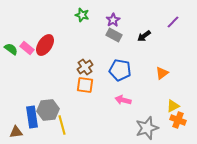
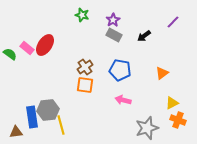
green semicircle: moved 1 px left, 5 px down
yellow triangle: moved 1 px left, 3 px up
yellow line: moved 1 px left
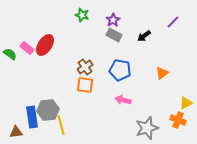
yellow triangle: moved 14 px right
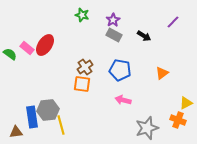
black arrow: rotated 112 degrees counterclockwise
orange square: moved 3 px left, 1 px up
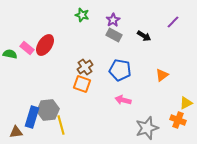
green semicircle: rotated 24 degrees counterclockwise
orange triangle: moved 2 px down
orange square: rotated 12 degrees clockwise
blue rectangle: rotated 25 degrees clockwise
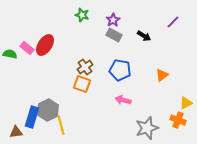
gray hexagon: rotated 20 degrees counterclockwise
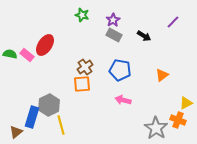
pink rectangle: moved 7 px down
orange square: rotated 24 degrees counterclockwise
gray hexagon: moved 1 px right, 5 px up
gray star: moved 9 px right; rotated 20 degrees counterclockwise
brown triangle: rotated 32 degrees counterclockwise
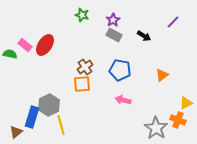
pink rectangle: moved 2 px left, 10 px up
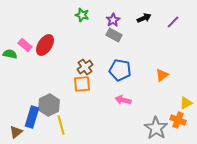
black arrow: moved 18 px up; rotated 56 degrees counterclockwise
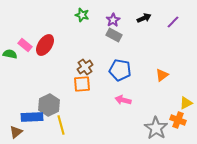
blue rectangle: rotated 70 degrees clockwise
